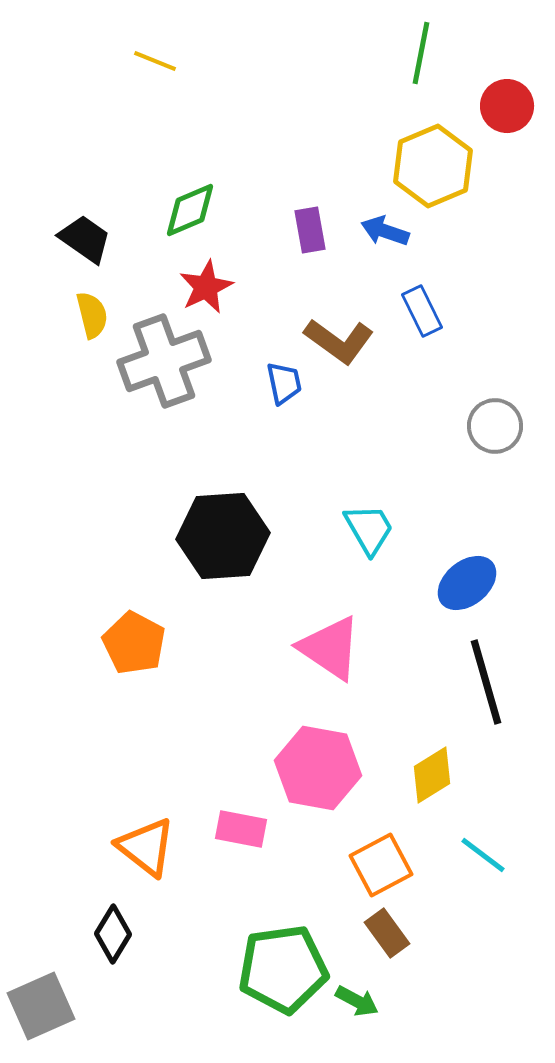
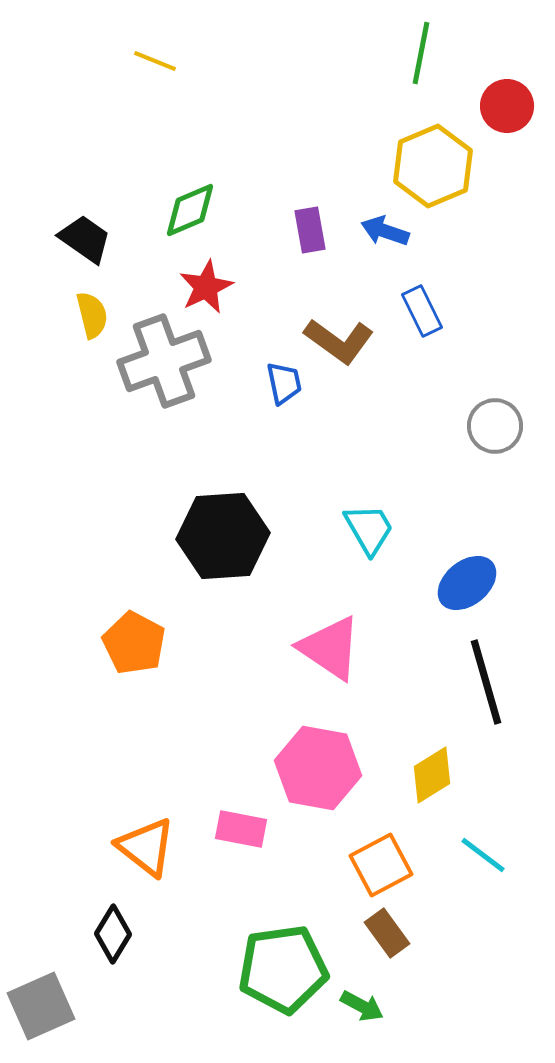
green arrow: moved 5 px right, 5 px down
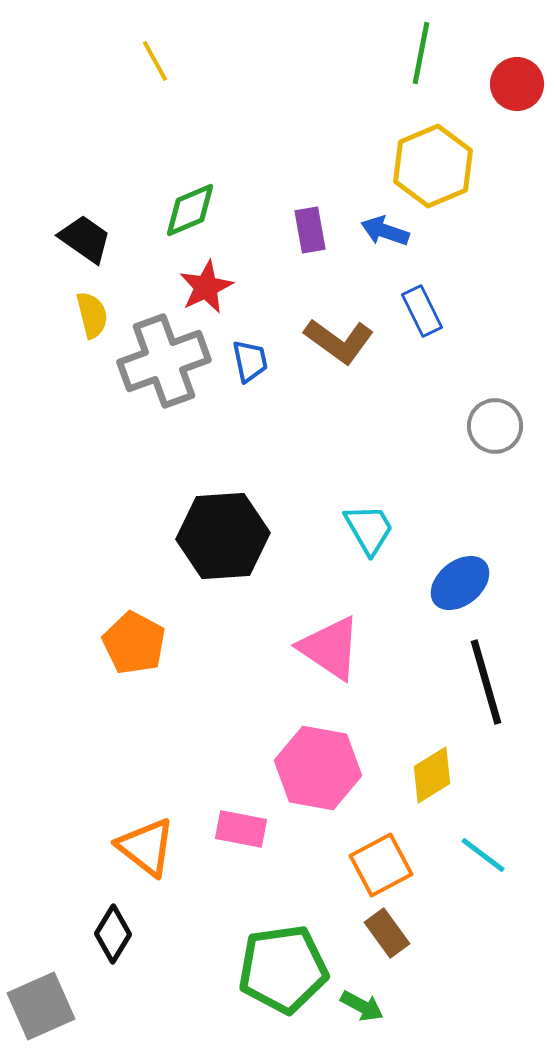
yellow line: rotated 39 degrees clockwise
red circle: moved 10 px right, 22 px up
blue trapezoid: moved 34 px left, 22 px up
blue ellipse: moved 7 px left
